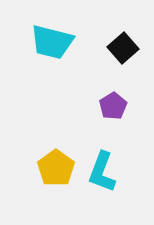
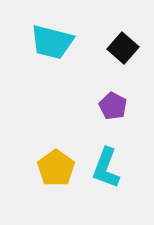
black square: rotated 8 degrees counterclockwise
purple pentagon: rotated 12 degrees counterclockwise
cyan L-shape: moved 4 px right, 4 px up
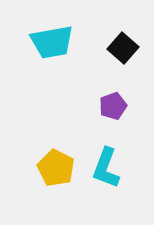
cyan trapezoid: rotated 24 degrees counterclockwise
purple pentagon: rotated 24 degrees clockwise
yellow pentagon: rotated 9 degrees counterclockwise
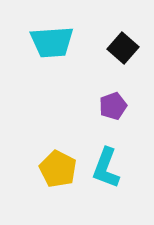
cyan trapezoid: rotated 6 degrees clockwise
yellow pentagon: moved 2 px right, 1 px down
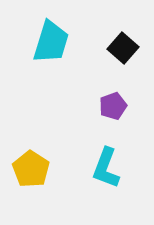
cyan trapezoid: moved 1 px left; rotated 69 degrees counterclockwise
yellow pentagon: moved 27 px left; rotated 6 degrees clockwise
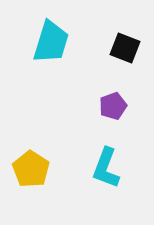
black square: moved 2 px right; rotated 20 degrees counterclockwise
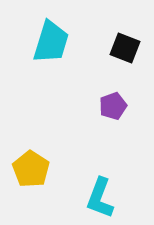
cyan L-shape: moved 6 px left, 30 px down
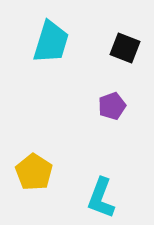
purple pentagon: moved 1 px left
yellow pentagon: moved 3 px right, 3 px down
cyan L-shape: moved 1 px right
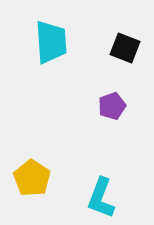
cyan trapezoid: rotated 21 degrees counterclockwise
yellow pentagon: moved 2 px left, 6 px down
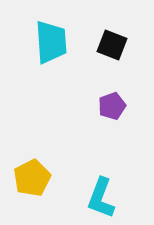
black square: moved 13 px left, 3 px up
yellow pentagon: rotated 12 degrees clockwise
